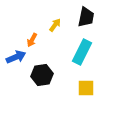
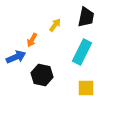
black hexagon: rotated 20 degrees clockwise
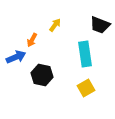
black trapezoid: moved 14 px right, 8 px down; rotated 100 degrees clockwise
cyan rectangle: moved 3 px right, 2 px down; rotated 35 degrees counterclockwise
yellow square: rotated 30 degrees counterclockwise
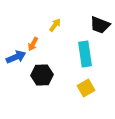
orange arrow: moved 1 px right, 4 px down
black hexagon: rotated 15 degrees counterclockwise
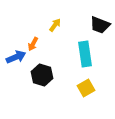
black hexagon: rotated 20 degrees clockwise
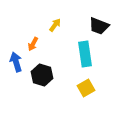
black trapezoid: moved 1 px left, 1 px down
blue arrow: moved 5 px down; rotated 84 degrees counterclockwise
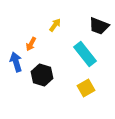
orange arrow: moved 2 px left
cyan rectangle: rotated 30 degrees counterclockwise
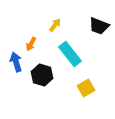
cyan rectangle: moved 15 px left
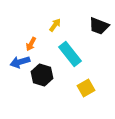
blue arrow: moved 4 px right; rotated 90 degrees counterclockwise
